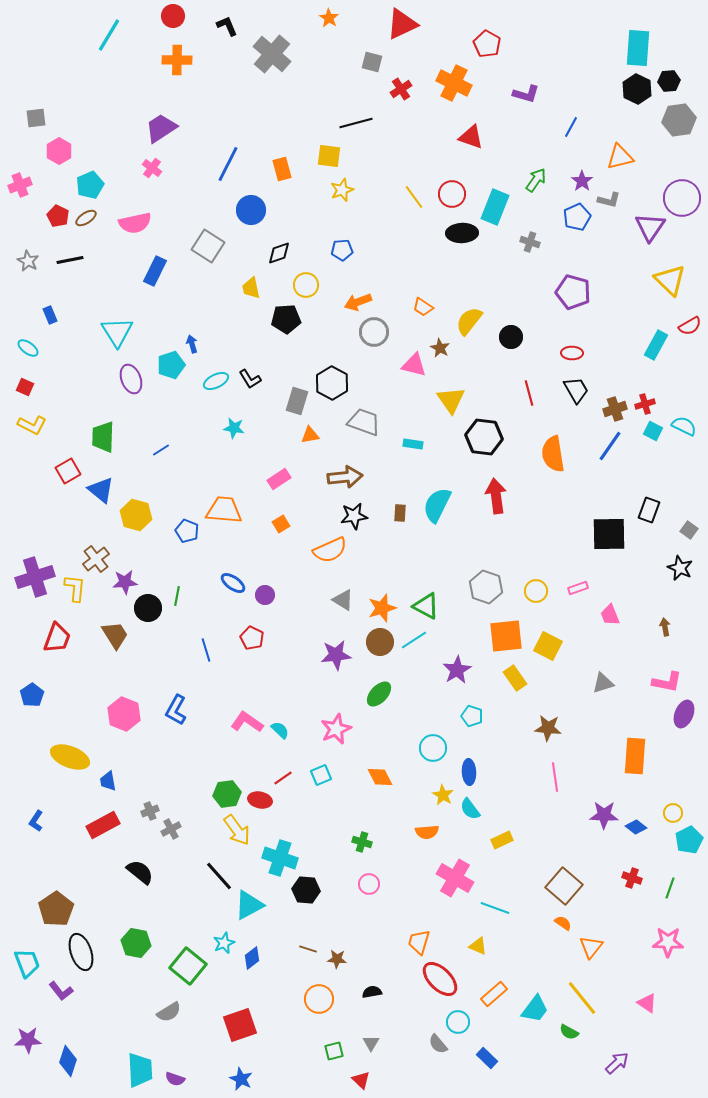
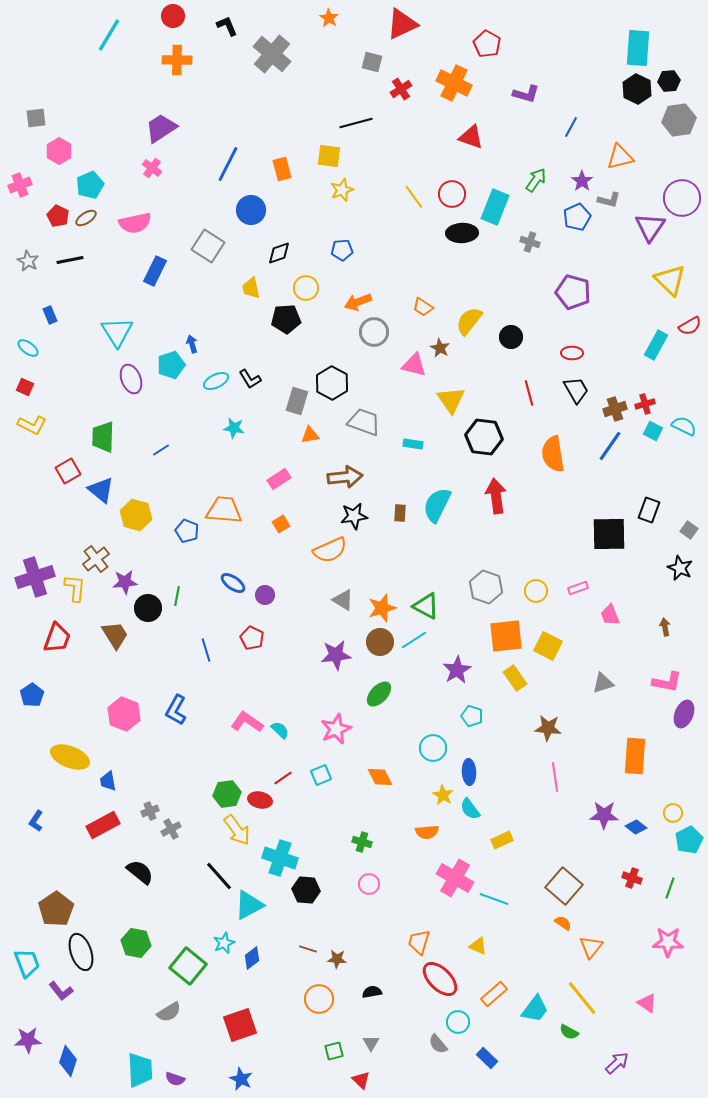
yellow circle at (306, 285): moved 3 px down
cyan line at (495, 908): moved 1 px left, 9 px up
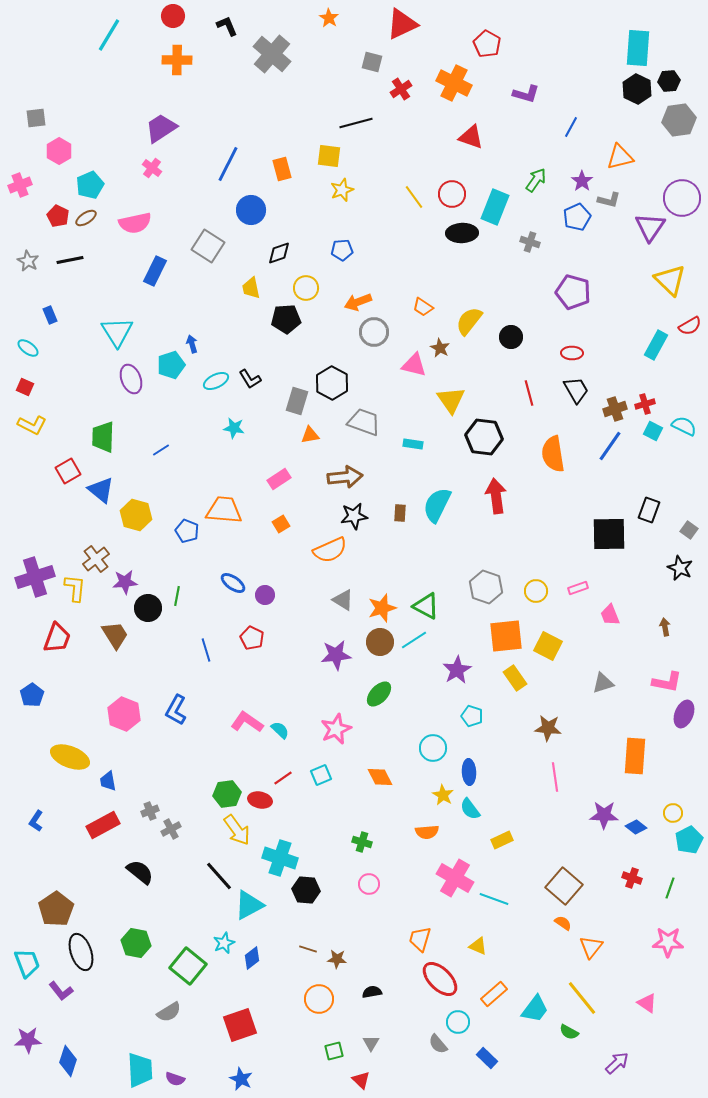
orange trapezoid at (419, 942): moved 1 px right, 3 px up
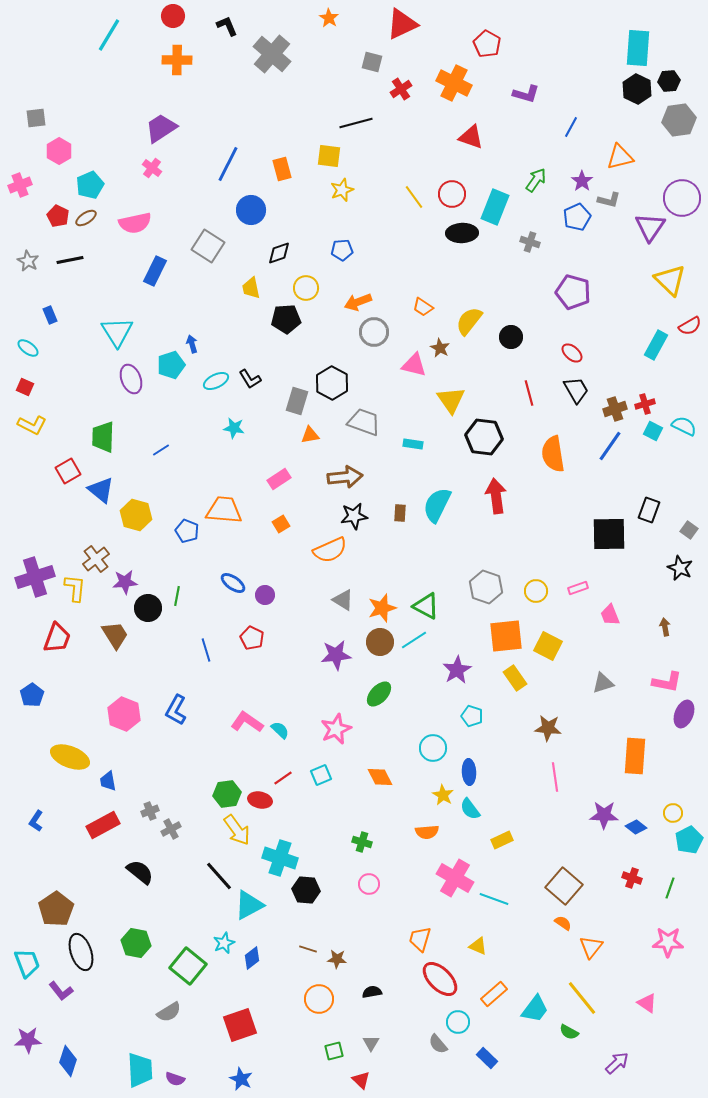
red ellipse at (572, 353): rotated 40 degrees clockwise
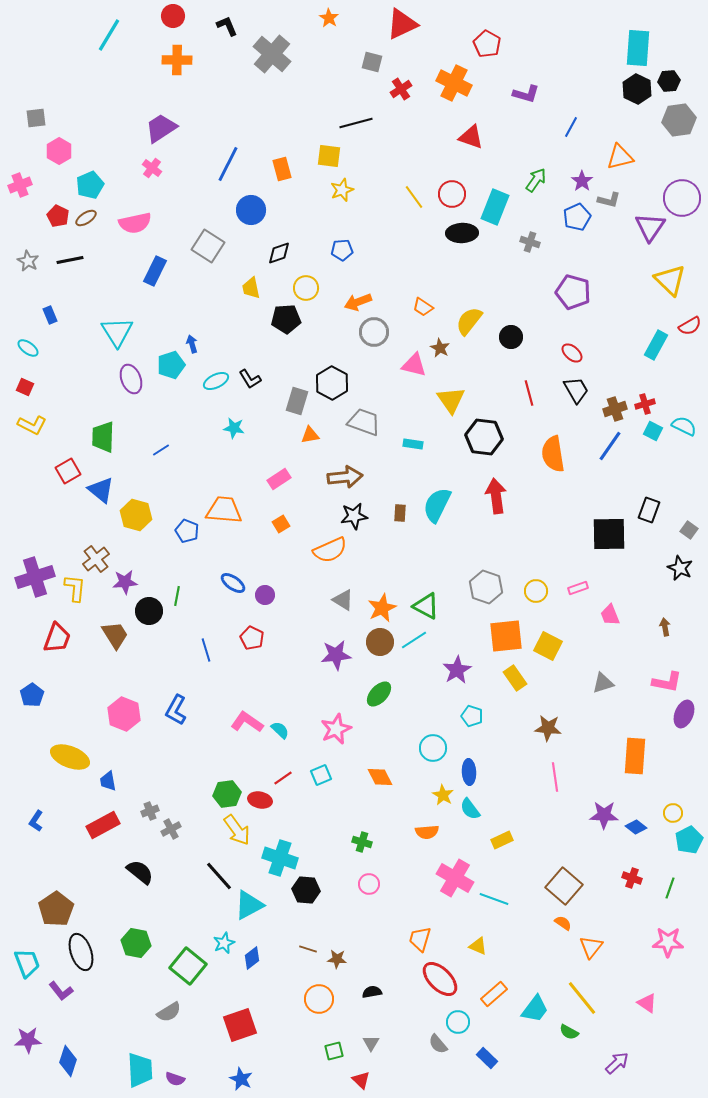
black circle at (148, 608): moved 1 px right, 3 px down
orange star at (382, 608): rotated 8 degrees counterclockwise
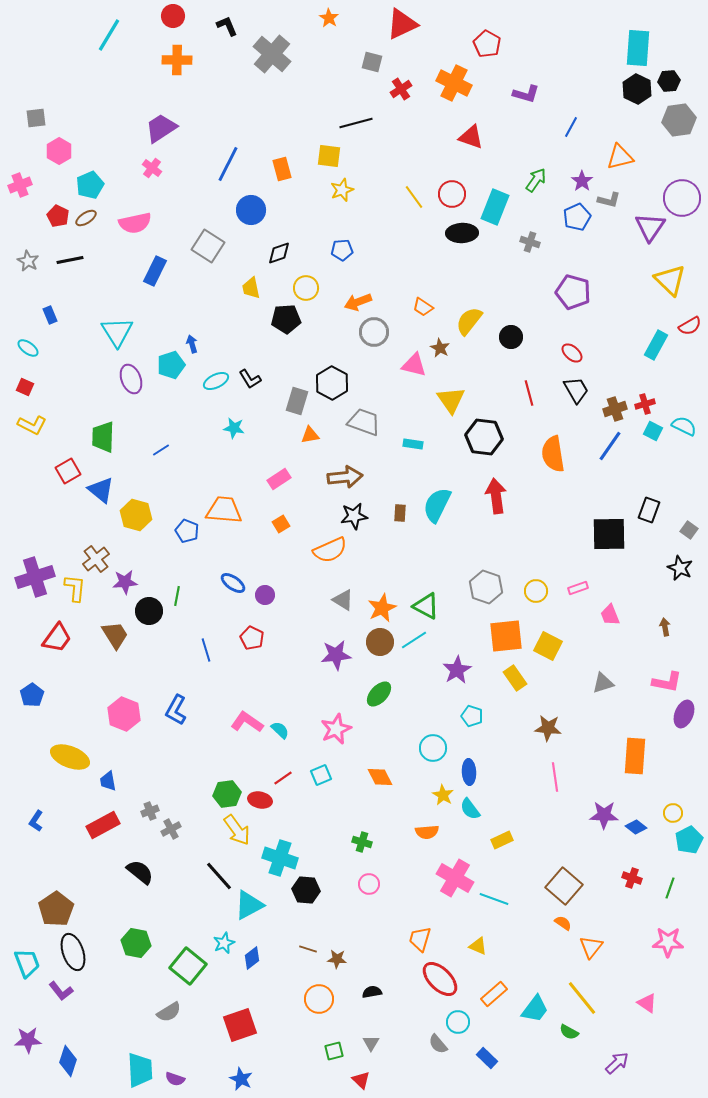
red trapezoid at (57, 638): rotated 16 degrees clockwise
black ellipse at (81, 952): moved 8 px left
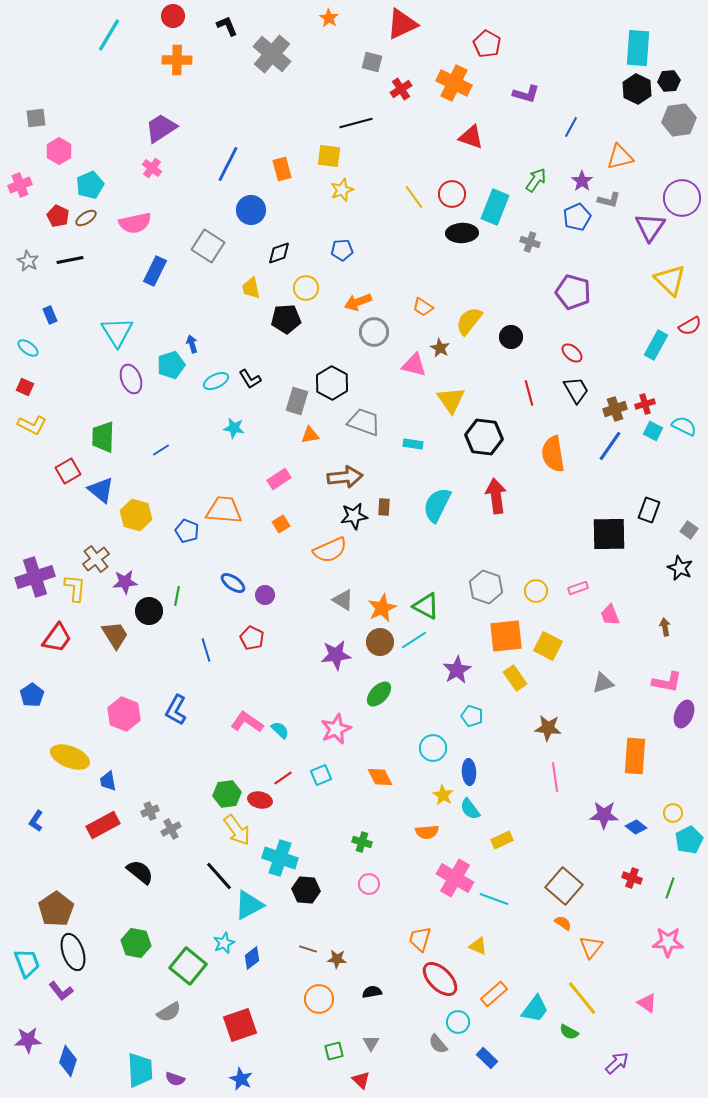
brown rectangle at (400, 513): moved 16 px left, 6 px up
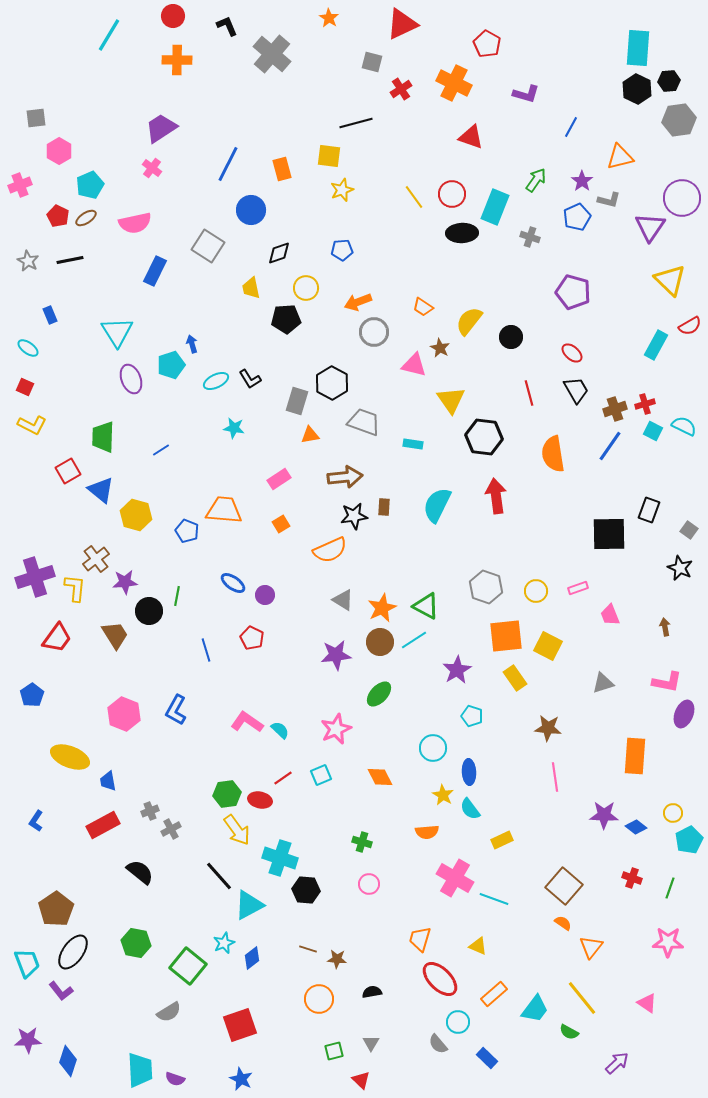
gray cross at (530, 242): moved 5 px up
black ellipse at (73, 952): rotated 54 degrees clockwise
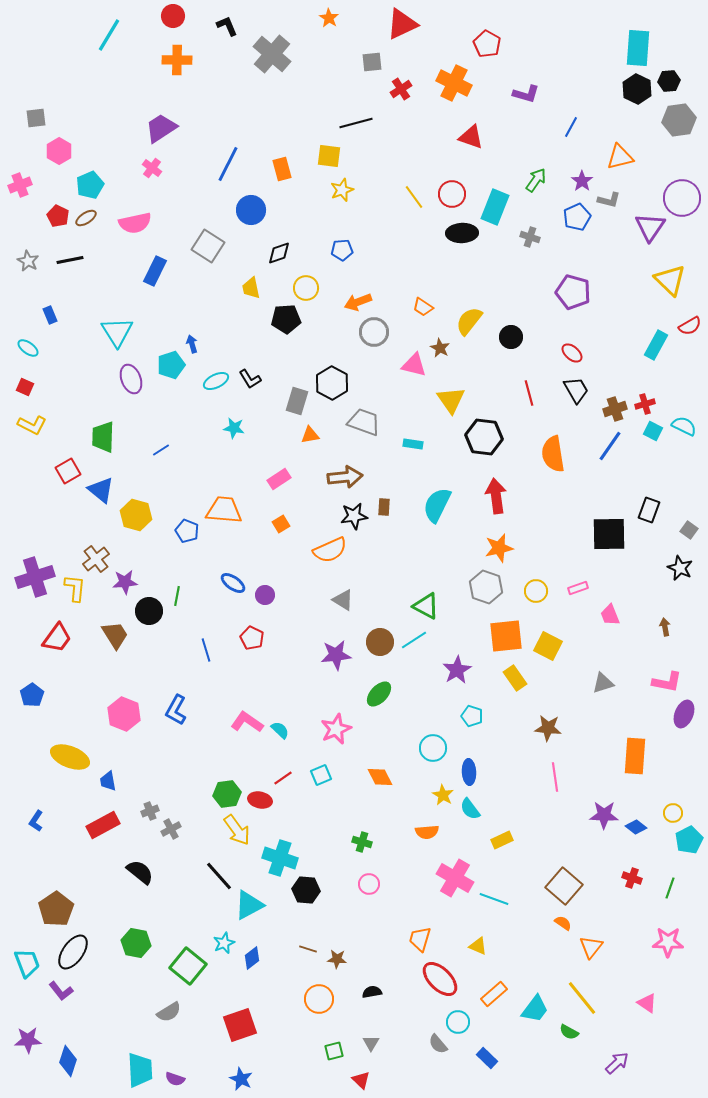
gray square at (372, 62): rotated 20 degrees counterclockwise
orange star at (382, 608): moved 117 px right, 60 px up; rotated 12 degrees clockwise
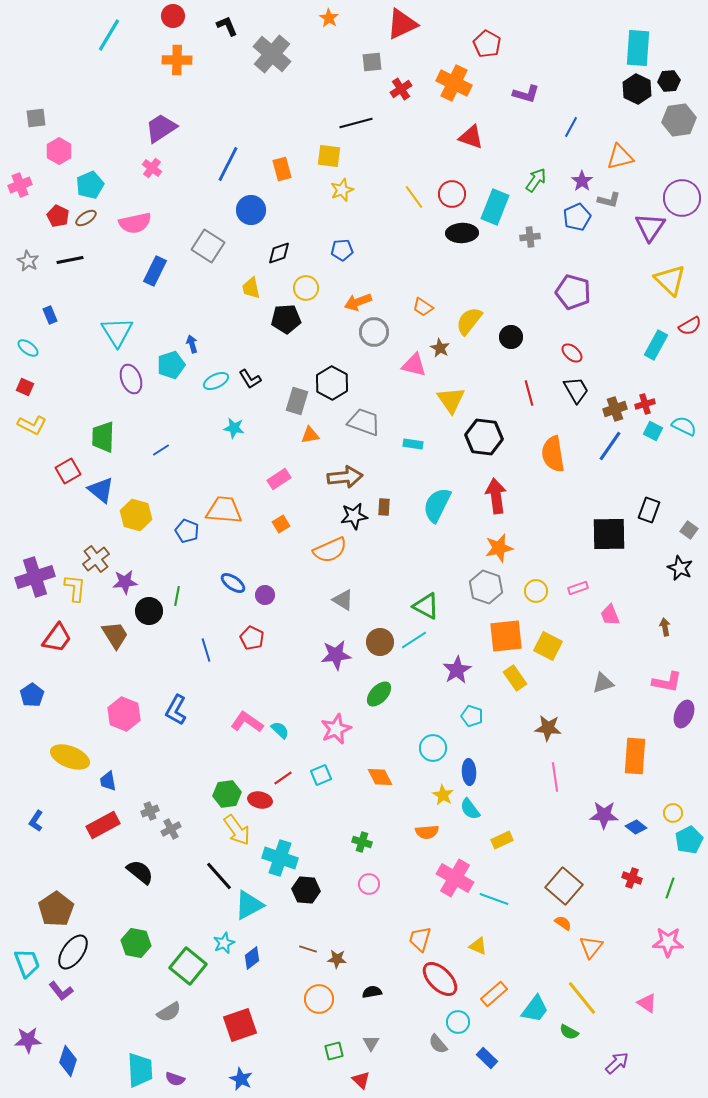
gray cross at (530, 237): rotated 24 degrees counterclockwise
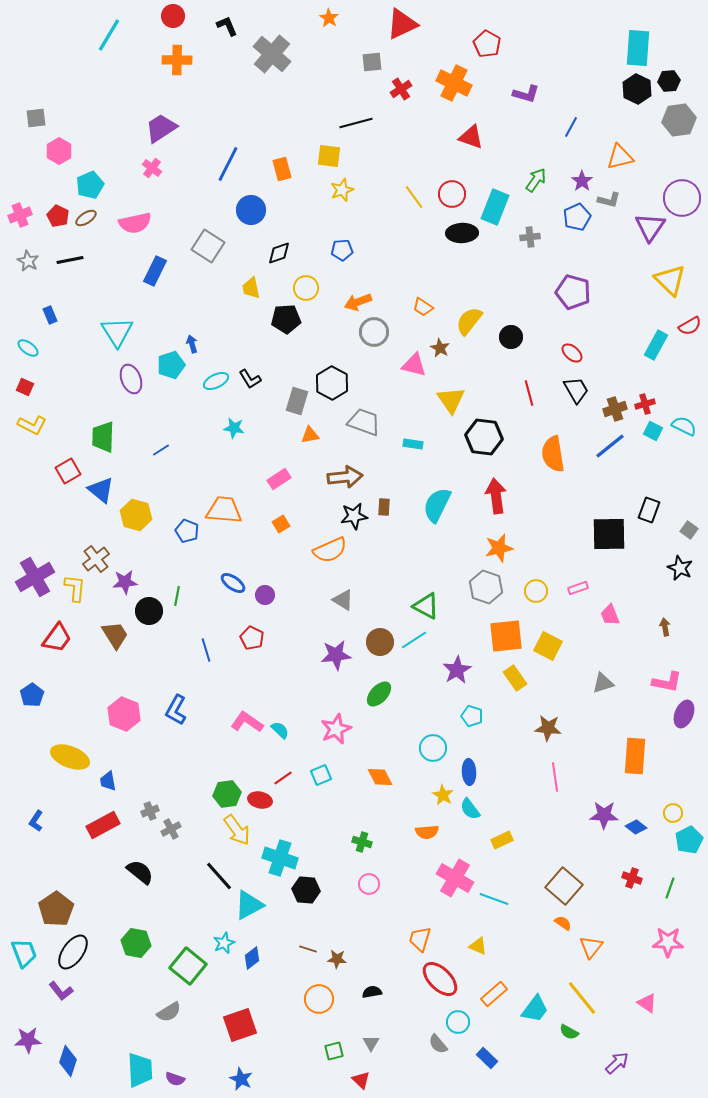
pink cross at (20, 185): moved 30 px down
blue line at (610, 446): rotated 16 degrees clockwise
purple cross at (35, 577): rotated 12 degrees counterclockwise
cyan trapezoid at (27, 963): moved 3 px left, 10 px up
